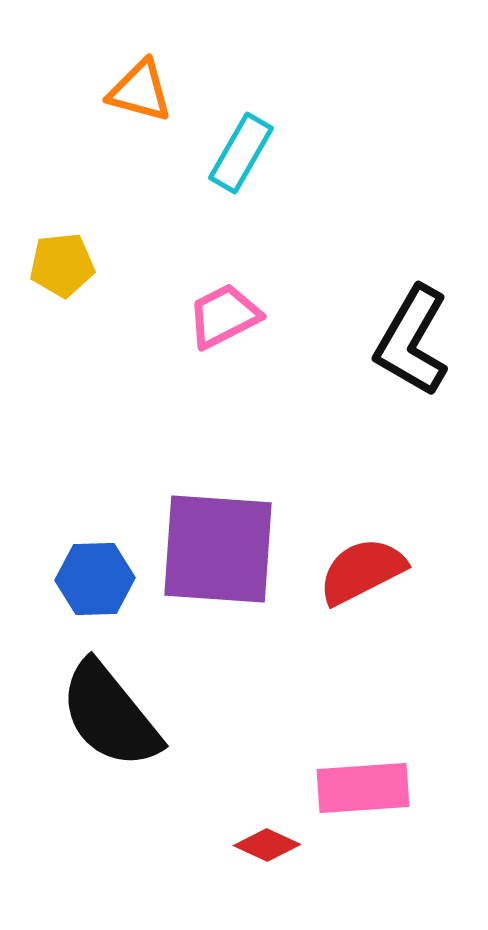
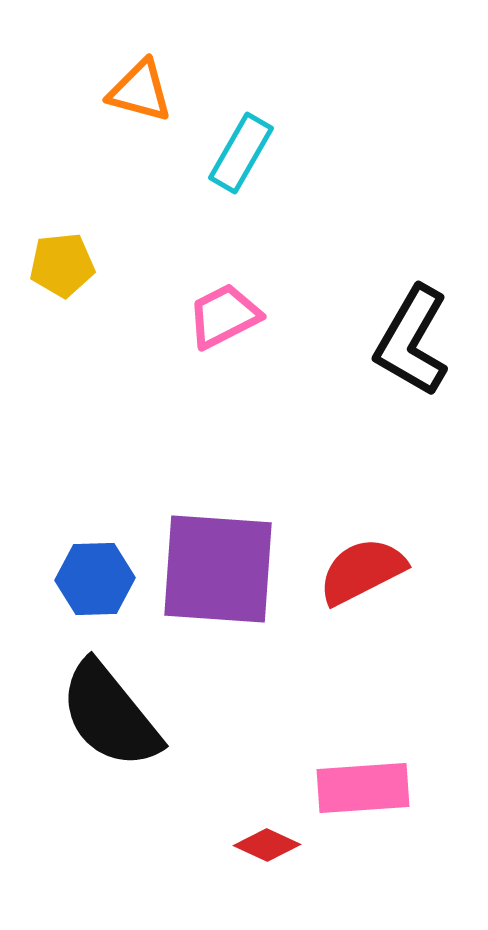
purple square: moved 20 px down
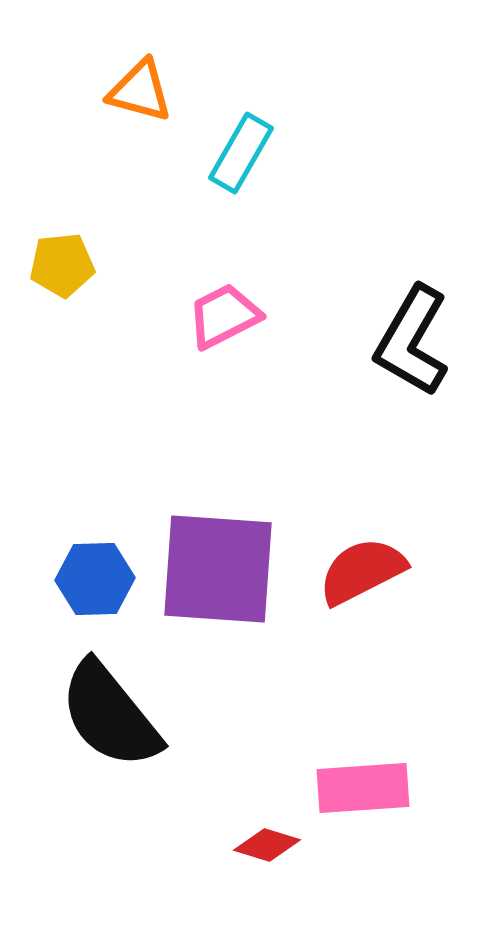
red diamond: rotated 8 degrees counterclockwise
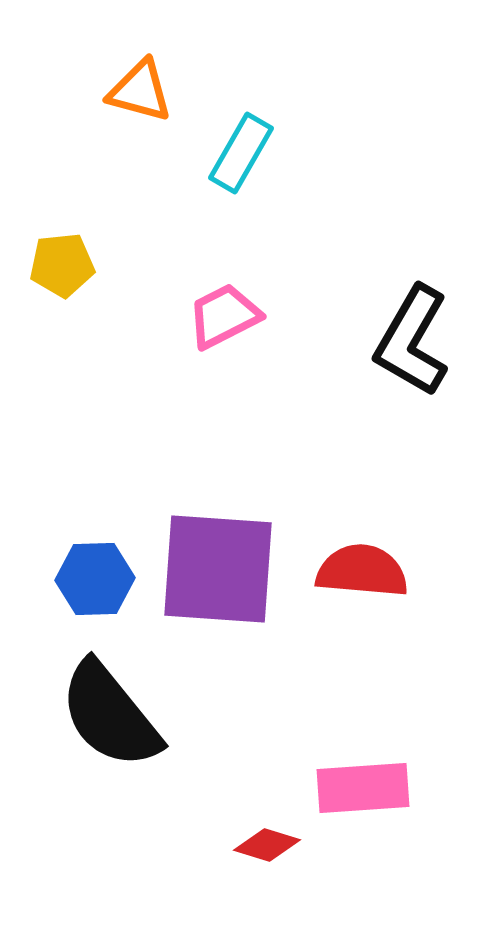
red semicircle: rotated 32 degrees clockwise
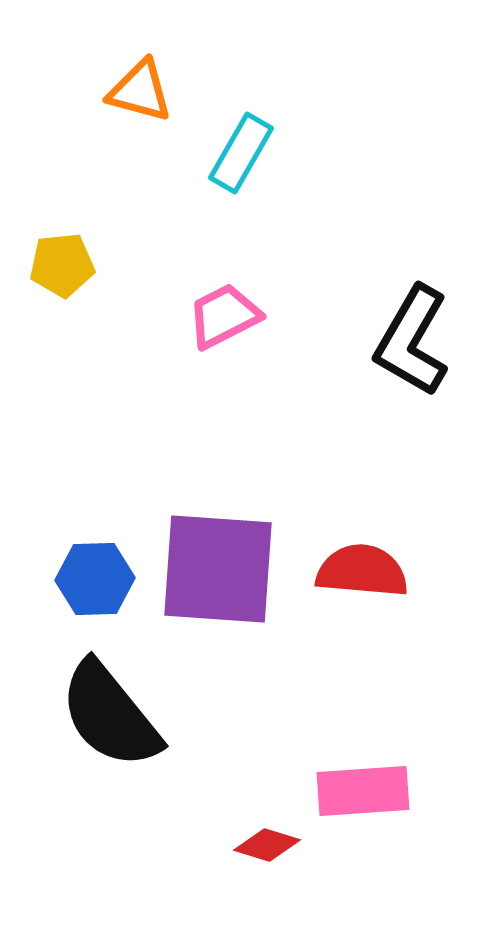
pink rectangle: moved 3 px down
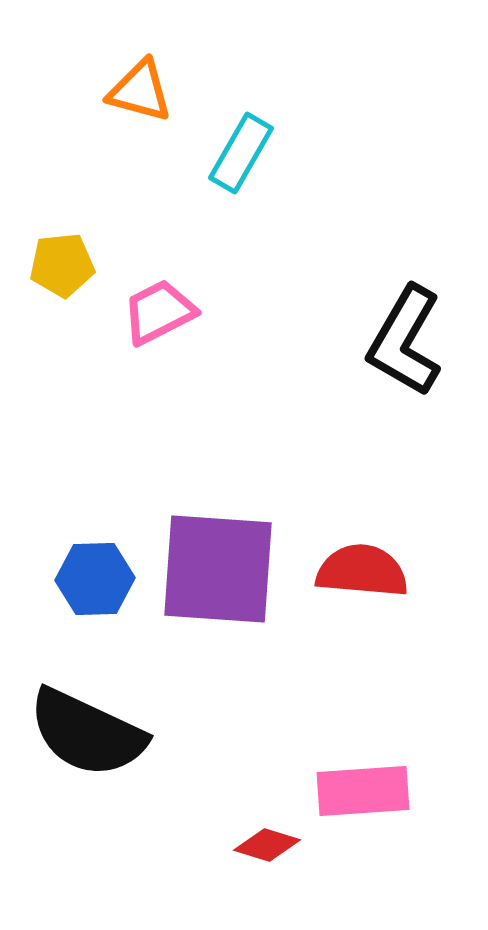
pink trapezoid: moved 65 px left, 4 px up
black L-shape: moved 7 px left
black semicircle: moved 23 px left, 18 px down; rotated 26 degrees counterclockwise
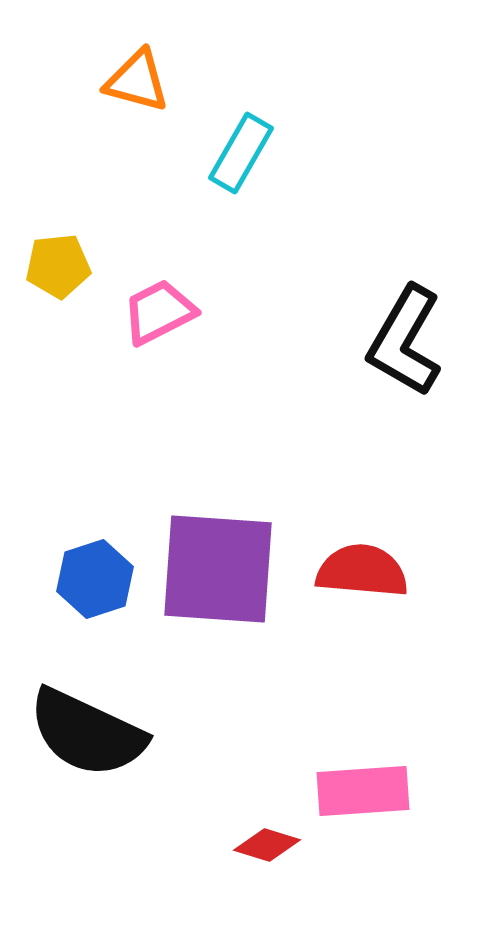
orange triangle: moved 3 px left, 10 px up
yellow pentagon: moved 4 px left, 1 px down
blue hexagon: rotated 16 degrees counterclockwise
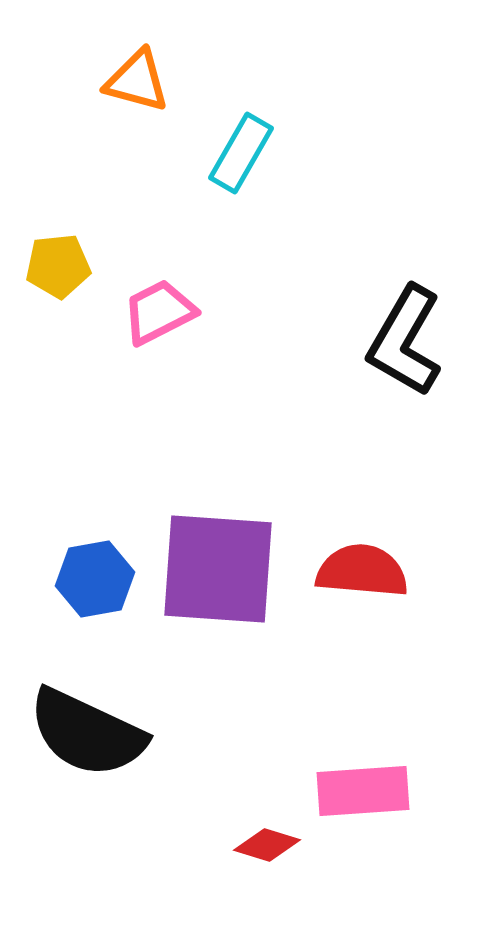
blue hexagon: rotated 8 degrees clockwise
